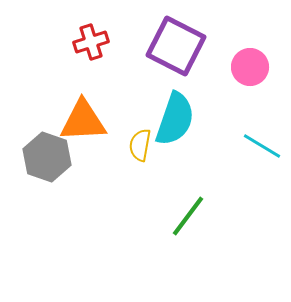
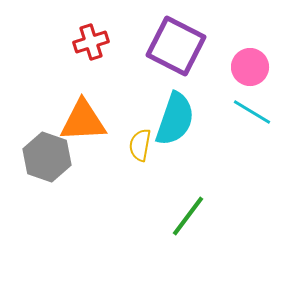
cyan line: moved 10 px left, 34 px up
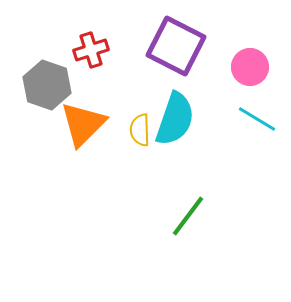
red cross: moved 8 px down
cyan line: moved 5 px right, 7 px down
orange triangle: moved 3 px down; rotated 42 degrees counterclockwise
yellow semicircle: moved 15 px up; rotated 12 degrees counterclockwise
gray hexagon: moved 72 px up
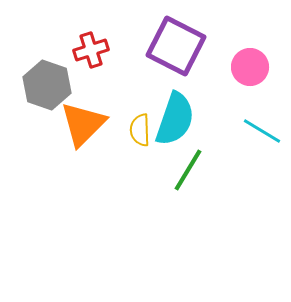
cyan line: moved 5 px right, 12 px down
green line: moved 46 px up; rotated 6 degrees counterclockwise
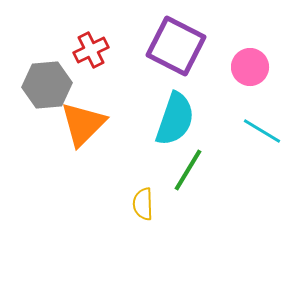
red cross: rotated 8 degrees counterclockwise
gray hexagon: rotated 24 degrees counterclockwise
yellow semicircle: moved 3 px right, 74 px down
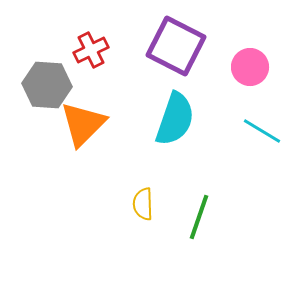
gray hexagon: rotated 9 degrees clockwise
green line: moved 11 px right, 47 px down; rotated 12 degrees counterclockwise
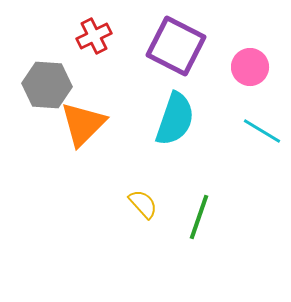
red cross: moved 3 px right, 14 px up
yellow semicircle: rotated 140 degrees clockwise
